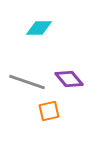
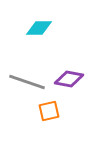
purple diamond: rotated 40 degrees counterclockwise
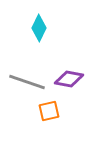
cyan diamond: rotated 64 degrees counterclockwise
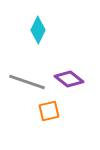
cyan diamond: moved 1 px left, 2 px down
purple diamond: rotated 28 degrees clockwise
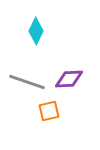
cyan diamond: moved 2 px left, 1 px down
purple diamond: rotated 40 degrees counterclockwise
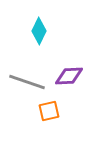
cyan diamond: moved 3 px right
purple diamond: moved 3 px up
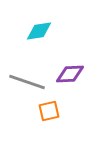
cyan diamond: rotated 56 degrees clockwise
purple diamond: moved 1 px right, 2 px up
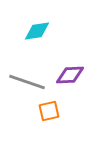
cyan diamond: moved 2 px left
purple diamond: moved 1 px down
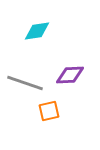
gray line: moved 2 px left, 1 px down
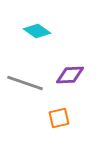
cyan diamond: rotated 44 degrees clockwise
orange square: moved 10 px right, 7 px down
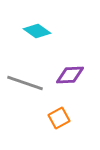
orange square: rotated 15 degrees counterclockwise
